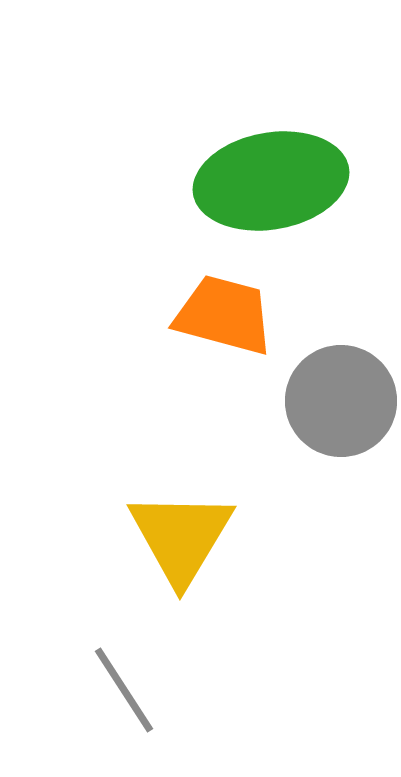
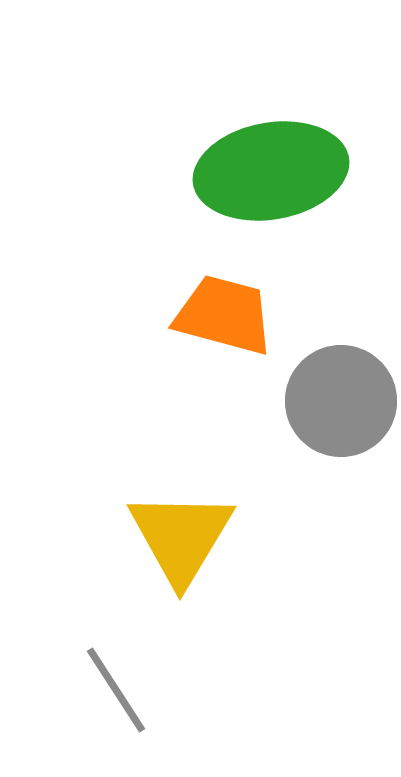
green ellipse: moved 10 px up
gray line: moved 8 px left
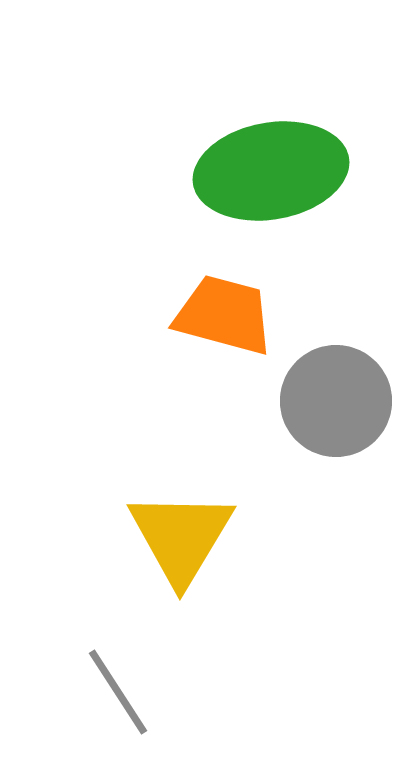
gray circle: moved 5 px left
gray line: moved 2 px right, 2 px down
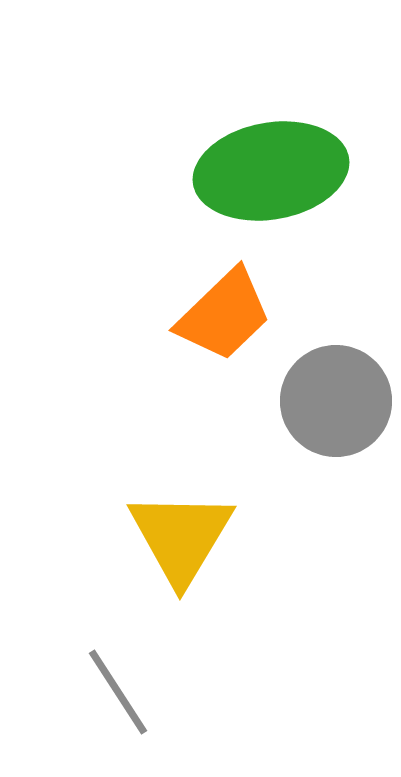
orange trapezoid: rotated 121 degrees clockwise
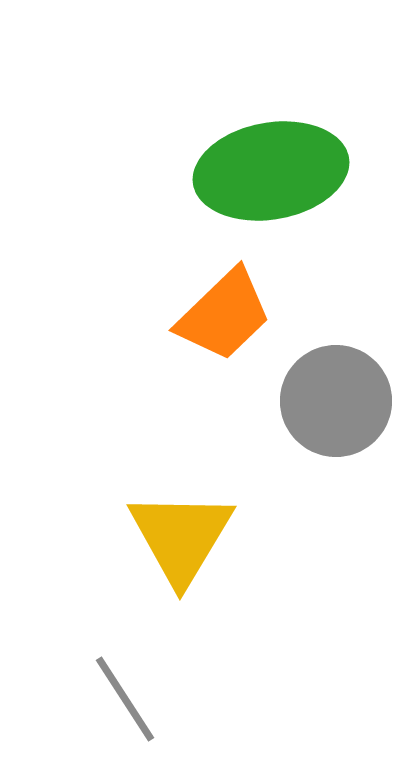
gray line: moved 7 px right, 7 px down
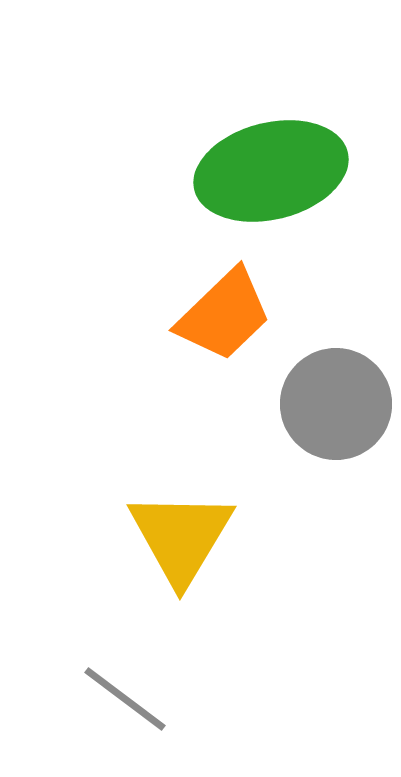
green ellipse: rotated 4 degrees counterclockwise
gray circle: moved 3 px down
gray line: rotated 20 degrees counterclockwise
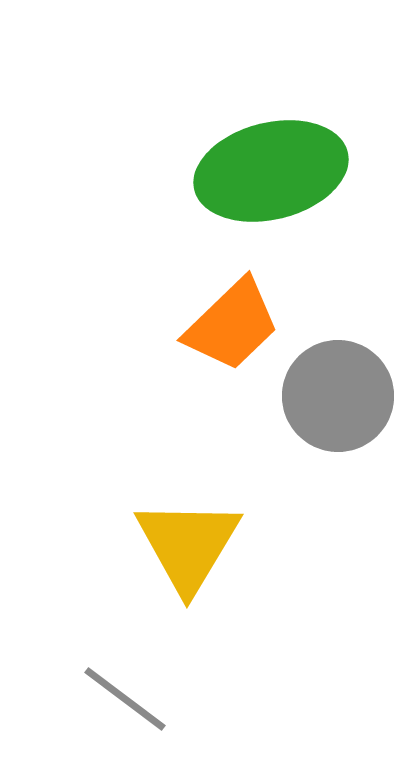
orange trapezoid: moved 8 px right, 10 px down
gray circle: moved 2 px right, 8 px up
yellow triangle: moved 7 px right, 8 px down
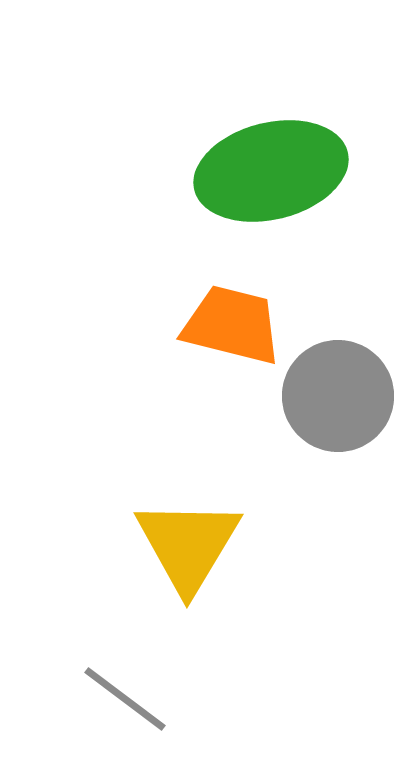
orange trapezoid: rotated 122 degrees counterclockwise
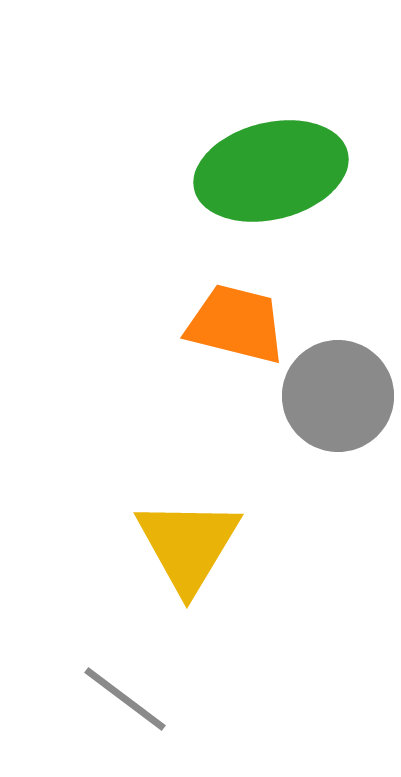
orange trapezoid: moved 4 px right, 1 px up
